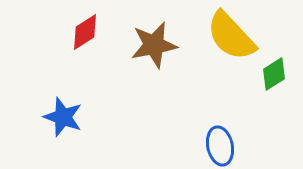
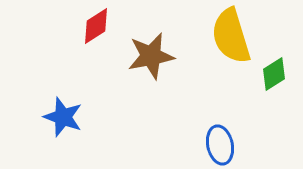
red diamond: moved 11 px right, 6 px up
yellow semicircle: rotated 26 degrees clockwise
brown star: moved 3 px left, 11 px down
blue ellipse: moved 1 px up
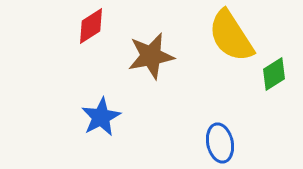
red diamond: moved 5 px left
yellow semicircle: rotated 16 degrees counterclockwise
blue star: moved 38 px right; rotated 24 degrees clockwise
blue ellipse: moved 2 px up
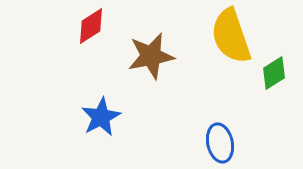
yellow semicircle: rotated 14 degrees clockwise
green diamond: moved 1 px up
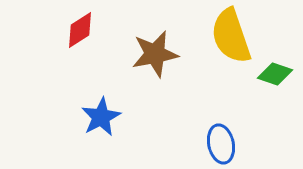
red diamond: moved 11 px left, 4 px down
brown star: moved 4 px right, 2 px up
green diamond: moved 1 px right, 1 px down; rotated 52 degrees clockwise
blue ellipse: moved 1 px right, 1 px down
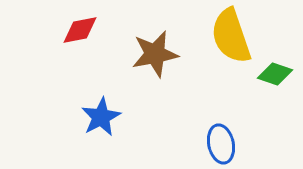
red diamond: rotated 21 degrees clockwise
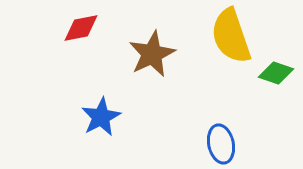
red diamond: moved 1 px right, 2 px up
brown star: moved 3 px left; rotated 15 degrees counterclockwise
green diamond: moved 1 px right, 1 px up
